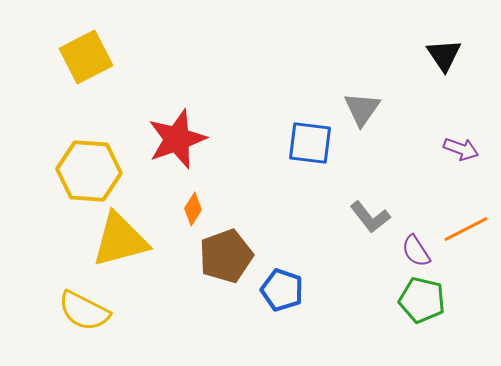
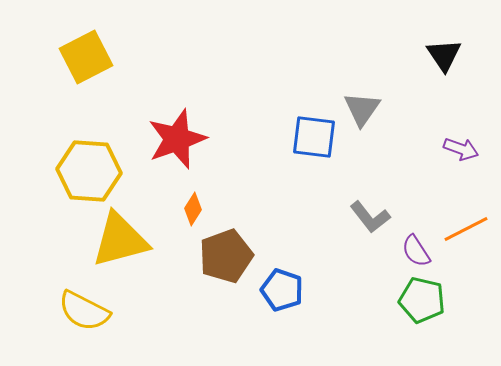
blue square: moved 4 px right, 6 px up
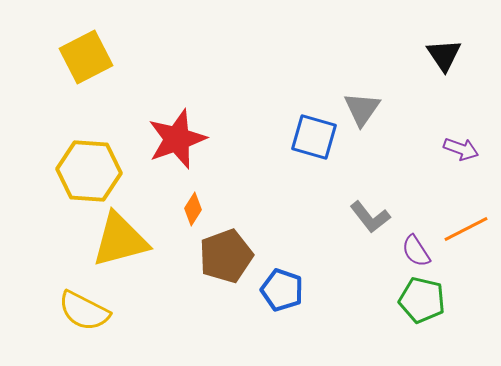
blue square: rotated 9 degrees clockwise
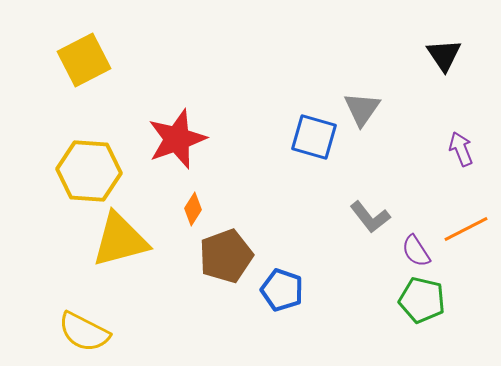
yellow square: moved 2 px left, 3 px down
purple arrow: rotated 132 degrees counterclockwise
yellow semicircle: moved 21 px down
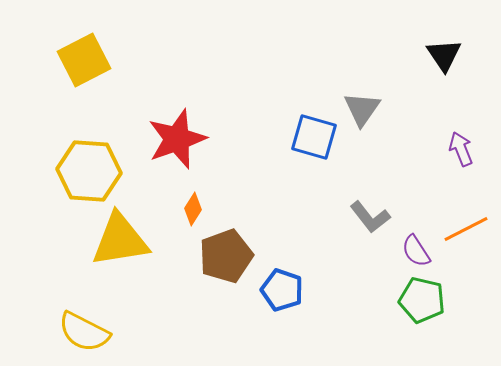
yellow triangle: rotated 6 degrees clockwise
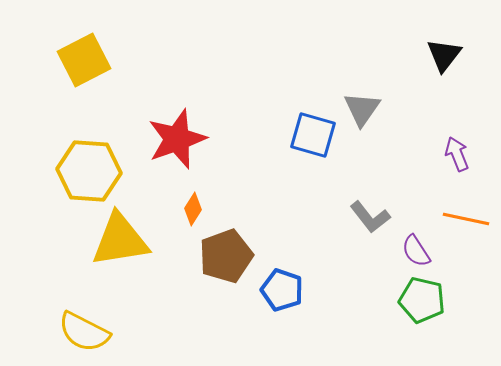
black triangle: rotated 12 degrees clockwise
blue square: moved 1 px left, 2 px up
purple arrow: moved 4 px left, 5 px down
orange line: moved 10 px up; rotated 39 degrees clockwise
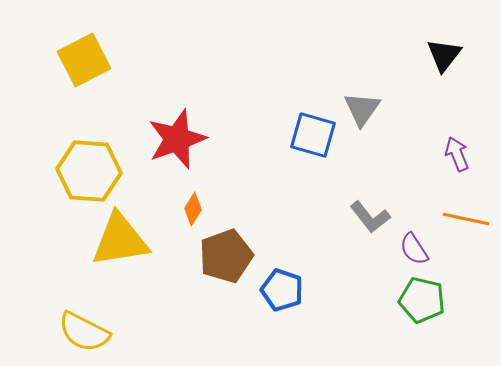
purple semicircle: moved 2 px left, 2 px up
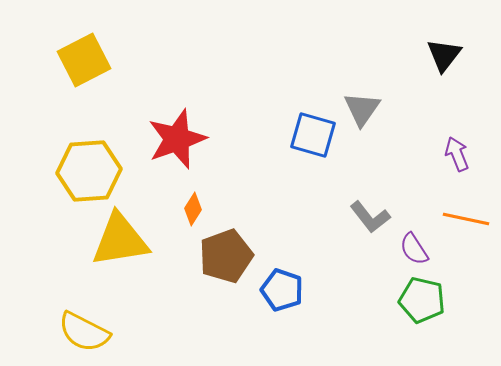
yellow hexagon: rotated 8 degrees counterclockwise
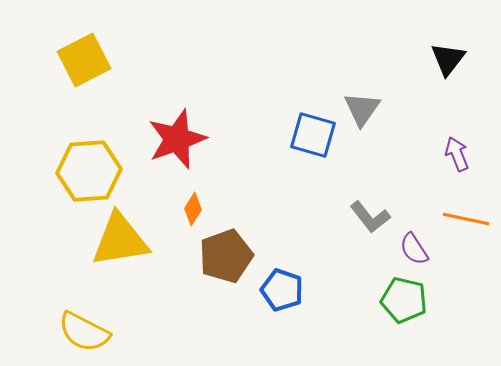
black triangle: moved 4 px right, 4 px down
green pentagon: moved 18 px left
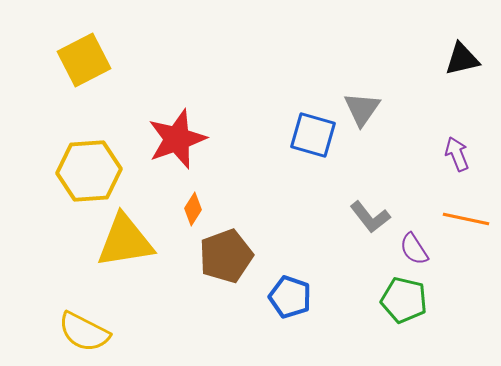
black triangle: moved 14 px right; rotated 39 degrees clockwise
yellow triangle: moved 5 px right, 1 px down
blue pentagon: moved 8 px right, 7 px down
